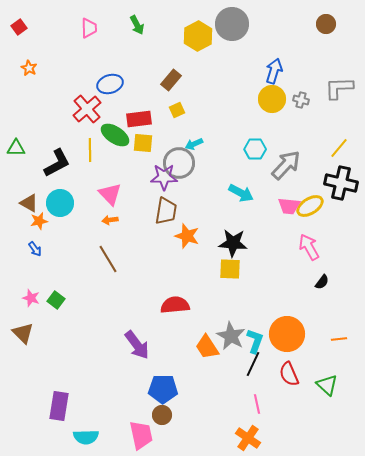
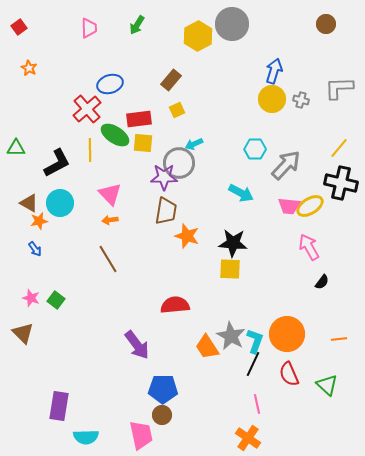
green arrow at (137, 25): rotated 60 degrees clockwise
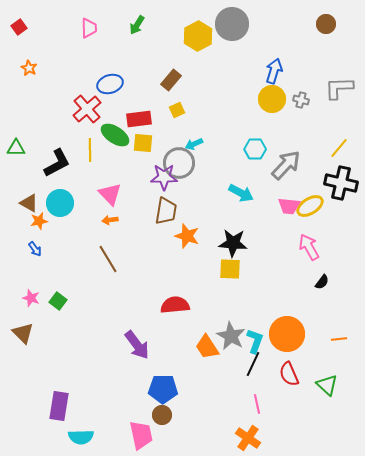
green square at (56, 300): moved 2 px right, 1 px down
cyan semicircle at (86, 437): moved 5 px left
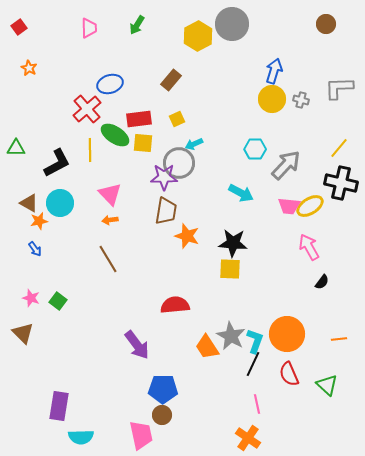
yellow square at (177, 110): moved 9 px down
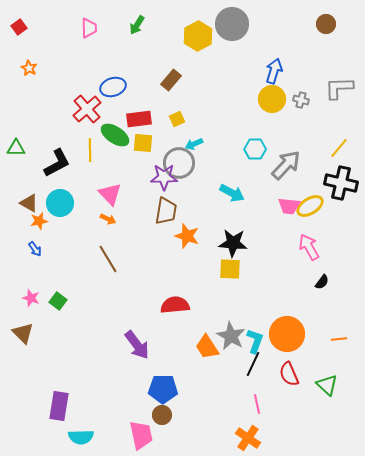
blue ellipse at (110, 84): moved 3 px right, 3 px down
cyan arrow at (241, 193): moved 9 px left
orange arrow at (110, 220): moved 2 px left, 1 px up; rotated 147 degrees counterclockwise
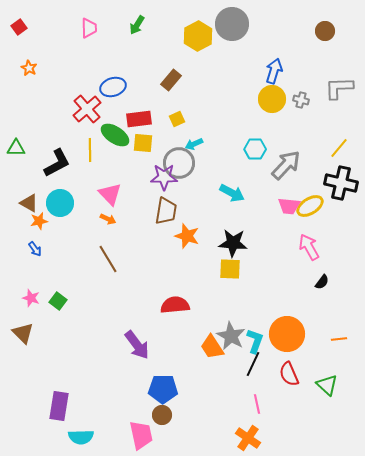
brown circle at (326, 24): moved 1 px left, 7 px down
orange trapezoid at (207, 347): moved 5 px right
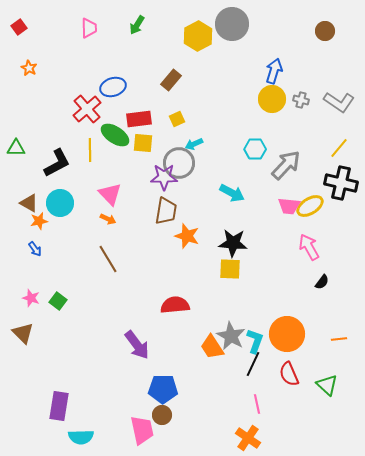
gray L-shape at (339, 88): moved 14 px down; rotated 144 degrees counterclockwise
pink trapezoid at (141, 435): moved 1 px right, 5 px up
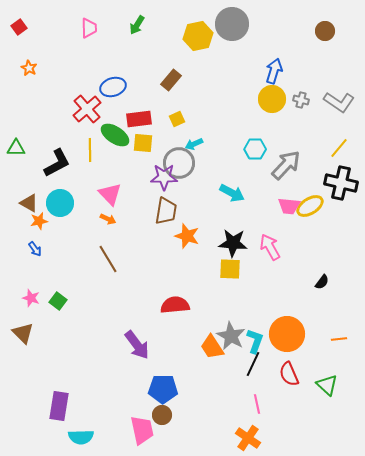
yellow hexagon at (198, 36): rotated 16 degrees clockwise
pink arrow at (309, 247): moved 39 px left
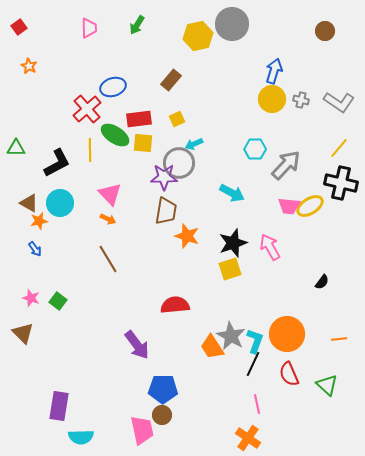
orange star at (29, 68): moved 2 px up
black star at (233, 243): rotated 24 degrees counterclockwise
yellow square at (230, 269): rotated 20 degrees counterclockwise
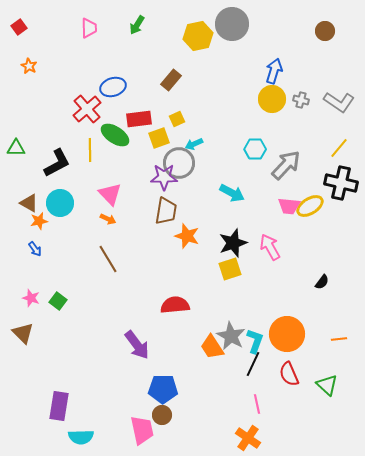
yellow square at (143, 143): moved 16 px right, 5 px up; rotated 25 degrees counterclockwise
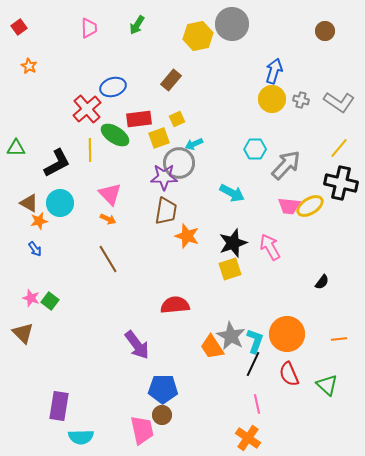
green square at (58, 301): moved 8 px left
